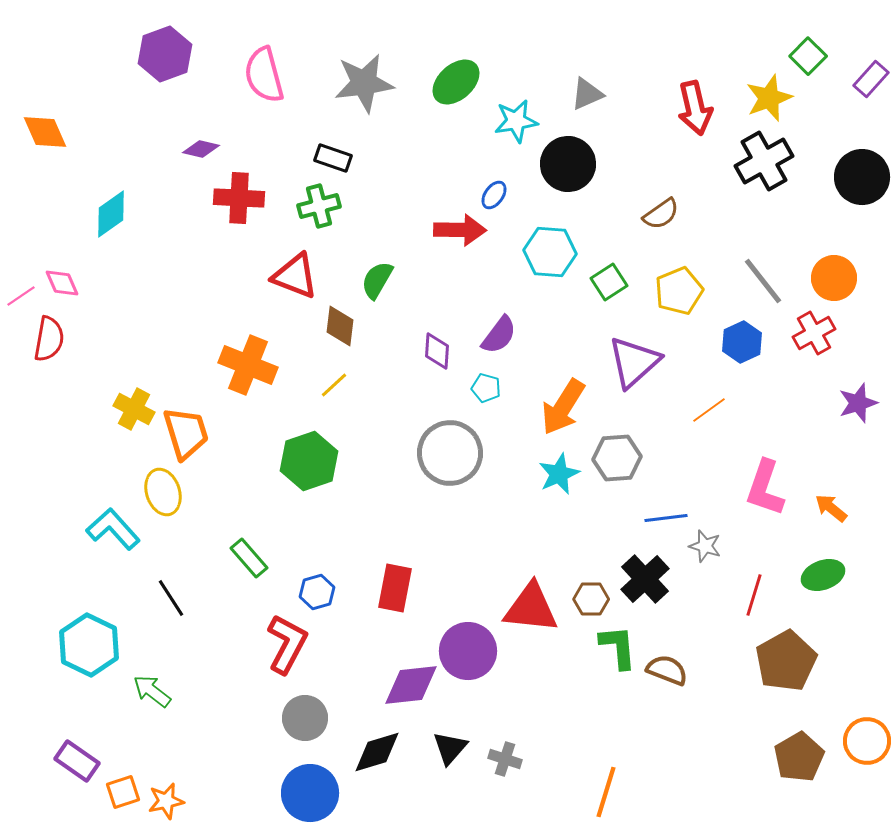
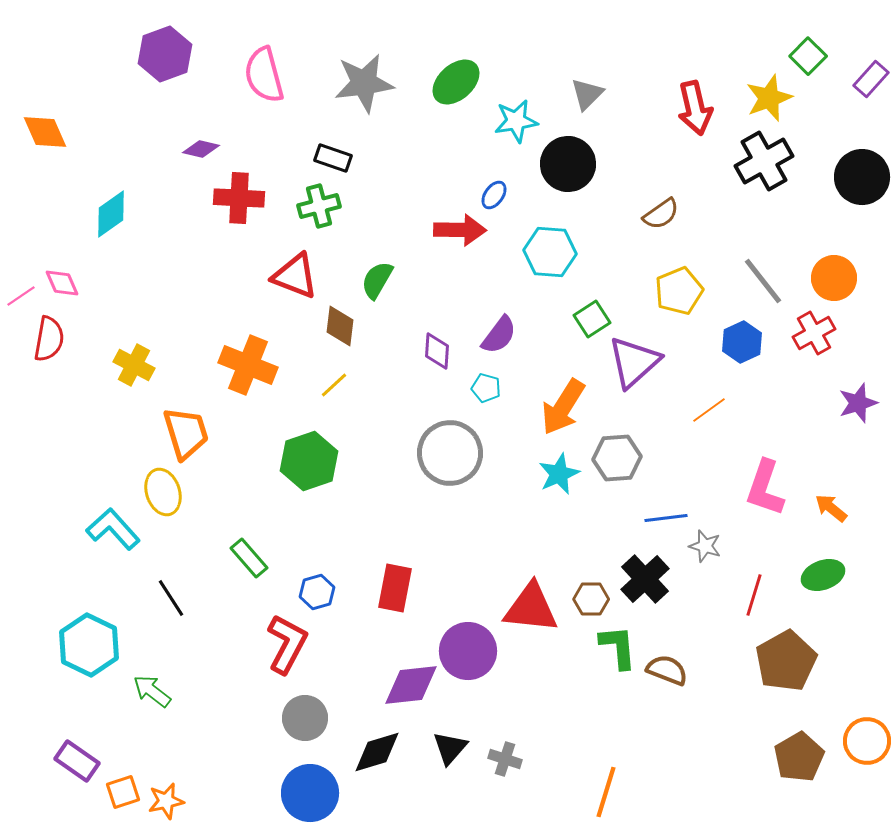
gray triangle at (587, 94): rotated 21 degrees counterclockwise
green square at (609, 282): moved 17 px left, 37 px down
yellow cross at (134, 409): moved 44 px up
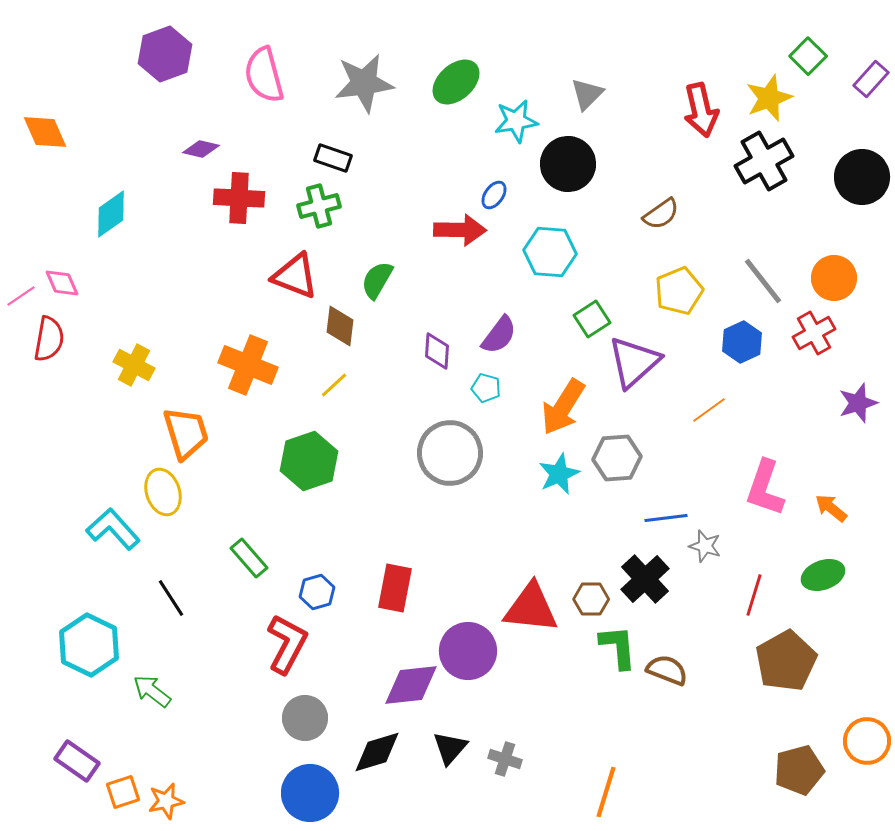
red arrow at (695, 108): moved 6 px right, 2 px down
brown pentagon at (799, 757): moved 13 px down; rotated 15 degrees clockwise
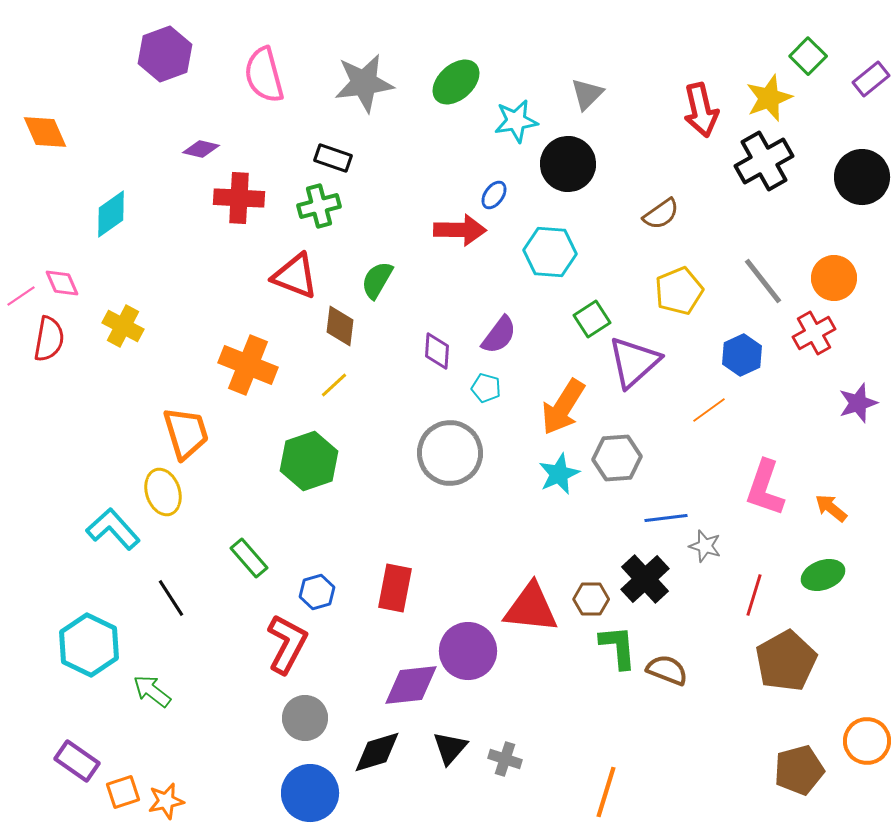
purple rectangle at (871, 79): rotated 9 degrees clockwise
blue hexagon at (742, 342): moved 13 px down
yellow cross at (134, 365): moved 11 px left, 39 px up
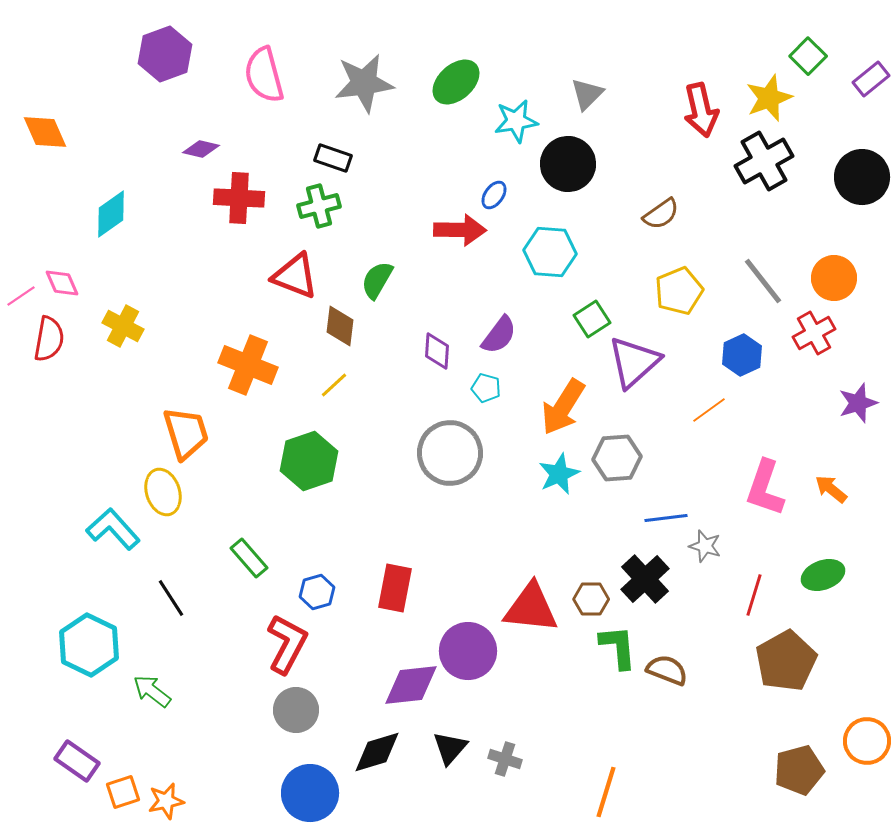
orange arrow at (831, 508): moved 19 px up
gray circle at (305, 718): moved 9 px left, 8 px up
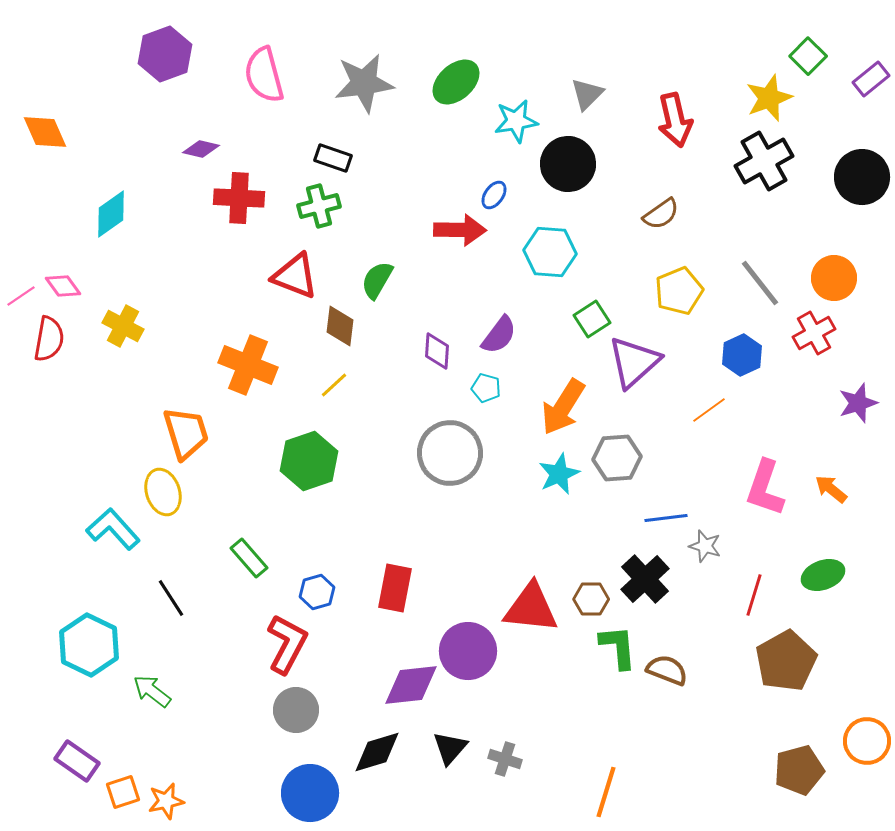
red arrow at (701, 110): moved 26 px left, 10 px down
gray line at (763, 281): moved 3 px left, 2 px down
pink diamond at (62, 283): moved 1 px right, 3 px down; rotated 12 degrees counterclockwise
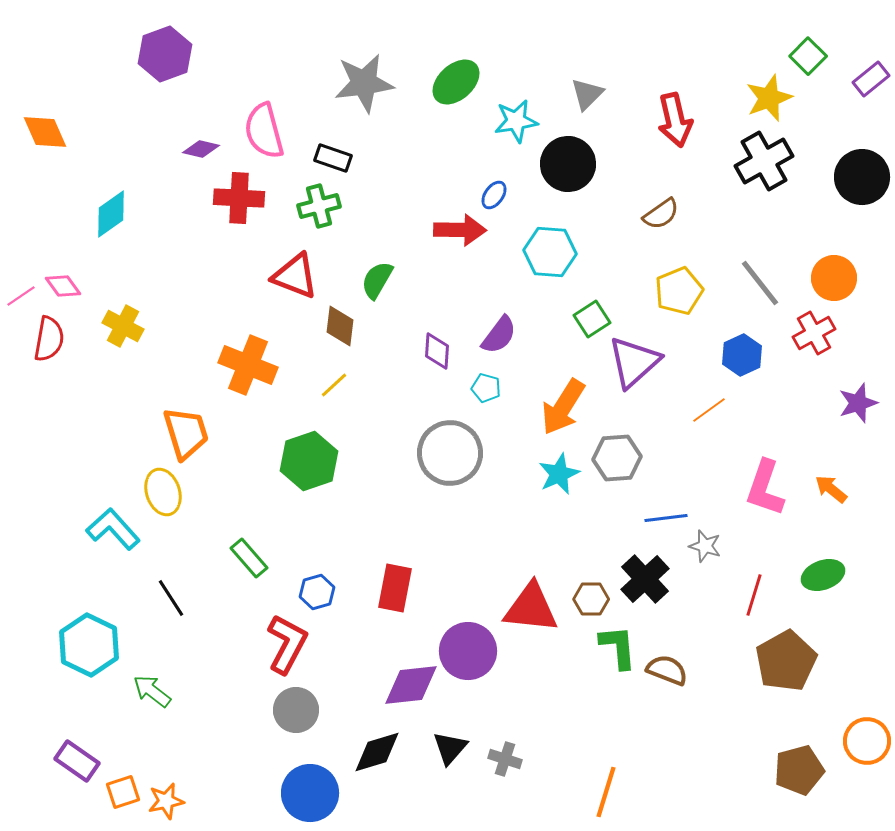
pink semicircle at (264, 75): moved 56 px down
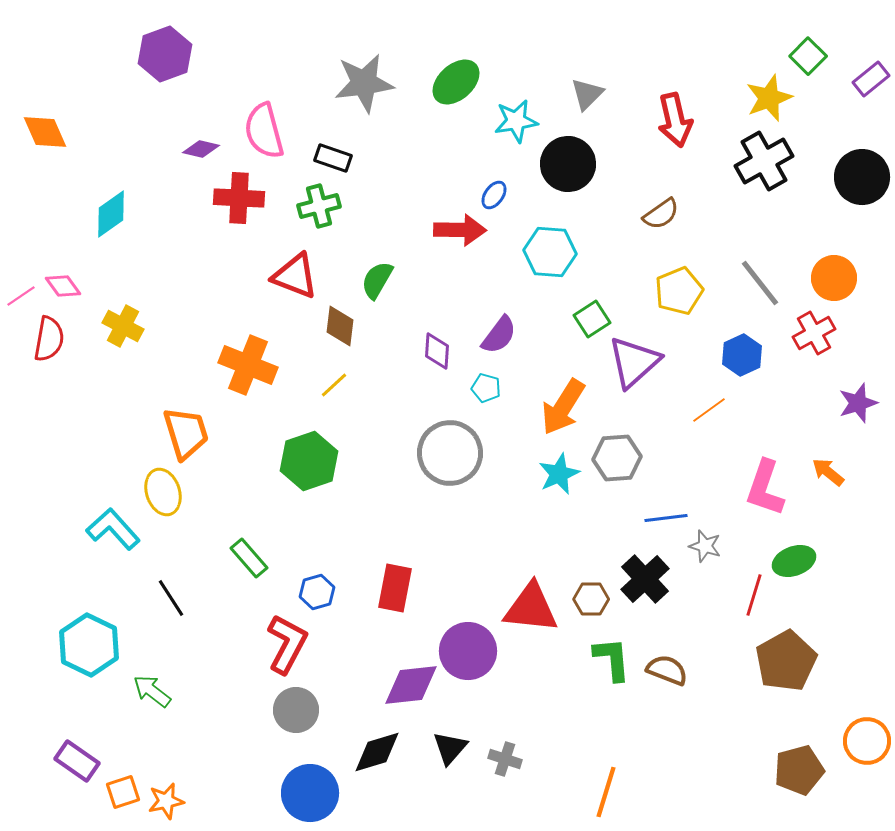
orange arrow at (831, 489): moved 3 px left, 17 px up
green ellipse at (823, 575): moved 29 px left, 14 px up
green L-shape at (618, 647): moved 6 px left, 12 px down
